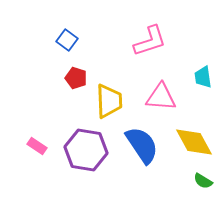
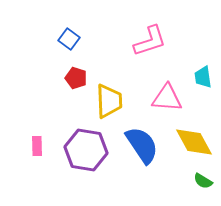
blue square: moved 2 px right, 1 px up
pink triangle: moved 6 px right, 1 px down
pink rectangle: rotated 54 degrees clockwise
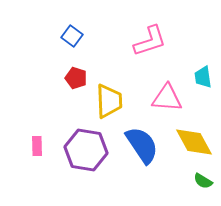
blue square: moved 3 px right, 3 px up
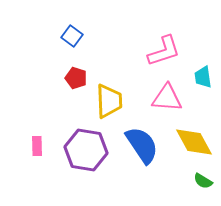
pink L-shape: moved 14 px right, 10 px down
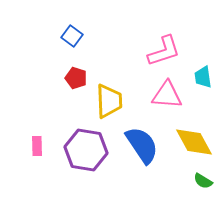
pink triangle: moved 3 px up
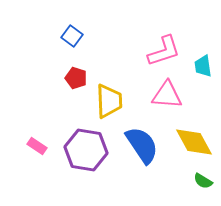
cyan trapezoid: moved 11 px up
pink rectangle: rotated 54 degrees counterclockwise
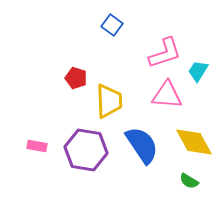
blue square: moved 40 px right, 11 px up
pink L-shape: moved 1 px right, 2 px down
cyan trapezoid: moved 5 px left, 5 px down; rotated 40 degrees clockwise
pink rectangle: rotated 24 degrees counterclockwise
green semicircle: moved 14 px left
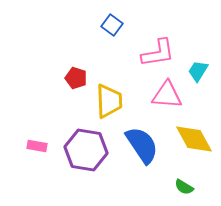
pink L-shape: moved 7 px left; rotated 9 degrees clockwise
yellow diamond: moved 3 px up
green semicircle: moved 5 px left, 6 px down
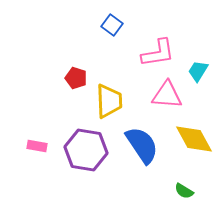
green semicircle: moved 4 px down
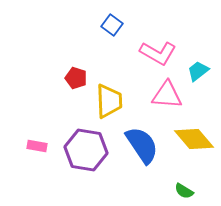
pink L-shape: rotated 39 degrees clockwise
cyan trapezoid: rotated 20 degrees clockwise
yellow diamond: rotated 12 degrees counterclockwise
